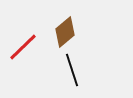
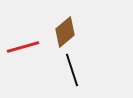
red line: rotated 28 degrees clockwise
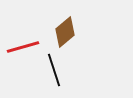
black line: moved 18 px left
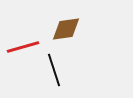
brown diamond: moved 1 px right, 3 px up; rotated 32 degrees clockwise
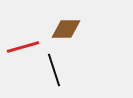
brown diamond: rotated 8 degrees clockwise
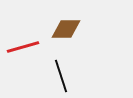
black line: moved 7 px right, 6 px down
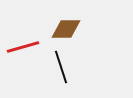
black line: moved 9 px up
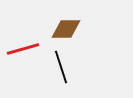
red line: moved 2 px down
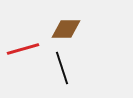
black line: moved 1 px right, 1 px down
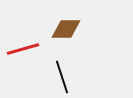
black line: moved 9 px down
